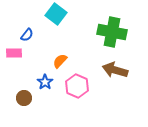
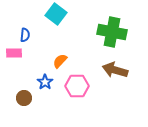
blue semicircle: moved 2 px left; rotated 32 degrees counterclockwise
pink hexagon: rotated 25 degrees counterclockwise
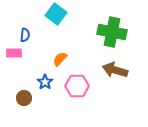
orange semicircle: moved 2 px up
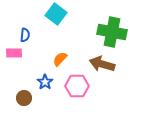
brown arrow: moved 13 px left, 6 px up
